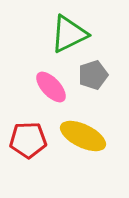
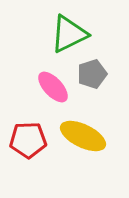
gray pentagon: moved 1 px left, 1 px up
pink ellipse: moved 2 px right
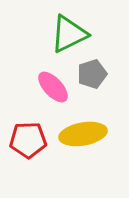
yellow ellipse: moved 2 px up; rotated 36 degrees counterclockwise
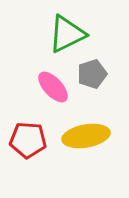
green triangle: moved 2 px left
yellow ellipse: moved 3 px right, 2 px down
red pentagon: rotated 6 degrees clockwise
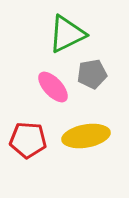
gray pentagon: rotated 8 degrees clockwise
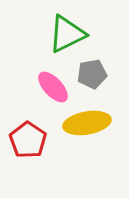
yellow ellipse: moved 1 px right, 13 px up
red pentagon: rotated 30 degrees clockwise
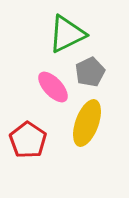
gray pentagon: moved 2 px left, 2 px up; rotated 16 degrees counterclockwise
yellow ellipse: rotated 60 degrees counterclockwise
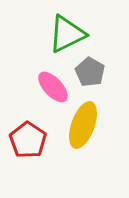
gray pentagon: rotated 16 degrees counterclockwise
yellow ellipse: moved 4 px left, 2 px down
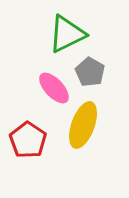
pink ellipse: moved 1 px right, 1 px down
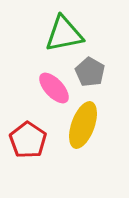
green triangle: moved 3 px left; rotated 15 degrees clockwise
